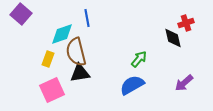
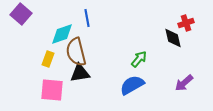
pink square: rotated 30 degrees clockwise
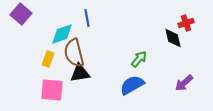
brown semicircle: moved 2 px left, 1 px down
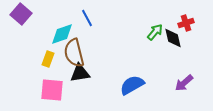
blue line: rotated 18 degrees counterclockwise
green arrow: moved 16 px right, 27 px up
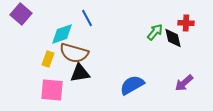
red cross: rotated 21 degrees clockwise
brown semicircle: rotated 60 degrees counterclockwise
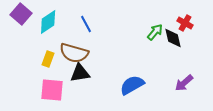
blue line: moved 1 px left, 6 px down
red cross: moved 1 px left; rotated 28 degrees clockwise
cyan diamond: moved 14 px left, 12 px up; rotated 15 degrees counterclockwise
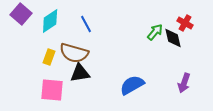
cyan diamond: moved 2 px right, 1 px up
yellow rectangle: moved 1 px right, 2 px up
purple arrow: rotated 30 degrees counterclockwise
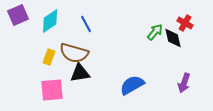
purple square: moved 3 px left, 1 px down; rotated 25 degrees clockwise
pink square: rotated 10 degrees counterclockwise
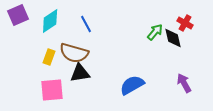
purple arrow: rotated 132 degrees clockwise
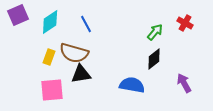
cyan diamond: moved 1 px down
black diamond: moved 19 px left, 21 px down; rotated 65 degrees clockwise
black triangle: moved 1 px right, 1 px down
blue semicircle: rotated 40 degrees clockwise
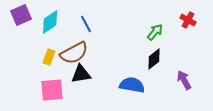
purple square: moved 3 px right
red cross: moved 3 px right, 3 px up
brown semicircle: rotated 44 degrees counterclockwise
purple arrow: moved 3 px up
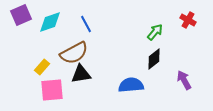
cyan diamond: rotated 15 degrees clockwise
yellow rectangle: moved 7 px left, 10 px down; rotated 21 degrees clockwise
blue semicircle: moved 1 px left; rotated 15 degrees counterclockwise
